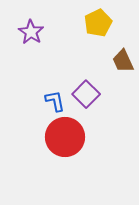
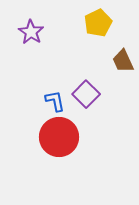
red circle: moved 6 px left
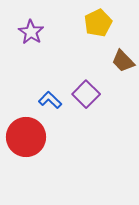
brown trapezoid: rotated 20 degrees counterclockwise
blue L-shape: moved 5 px left, 1 px up; rotated 35 degrees counterclockwise
red circle: moved 33 px left
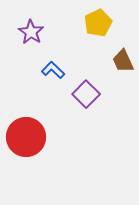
brown trapezoid: rotated 20 degrees clockwise
blue L-shape: moved 3 px right, 30 px up
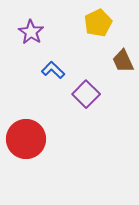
red circle: moved 2 px down
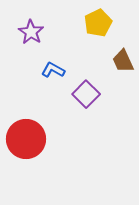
blue L-shape: rotated 15 degrees counterclockwise
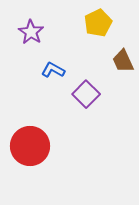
red circle: moved 4 px right, 7 px down
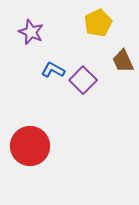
purple star: rotated 10 degrees counterclockwise
purple square: moved 3 px left, 14 px up
